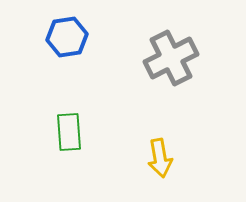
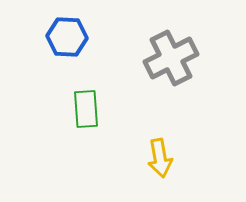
blue hexagon: rotated 12 degrees clockwise
green rectangle: moved 17 px right, 23 px up
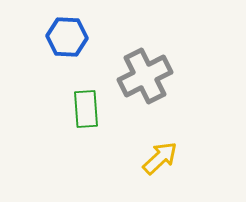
gray cross: moved 26 px left, 18 px down
yellow arrow: rotated 123 degrees counterclockwise
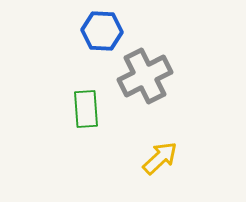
blue hexagon: moved 35 px right, 6 px up
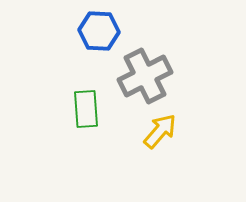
blue hexagon: moved 3 px left
yellow arrow: moved 27 px up; rotated 6 degrees counterclockwise
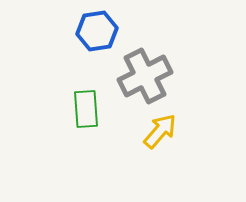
blue hexagon: moved 2 px left; rotated 12 degrees counterclockwise
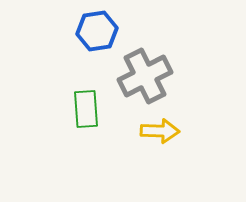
yellow arrow: rotated 51 degrees clockwise
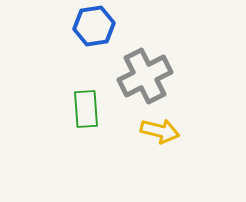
blue hexagon: moved 3 px left, 5 px up
yellow arrow: rotated 12 degrees clockwise
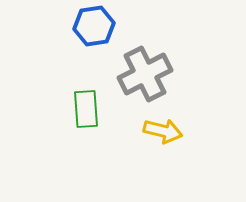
gray cross: moved 2 px up
yellow arrow: moved 3 px right
